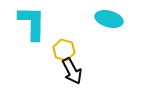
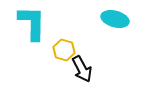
cyan ellipse: moved 6 px right
black arrow: moved 10 px right, 2 px up
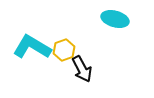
cyan L-shape: moved 24 px down; rotated 60 degrees counterclockwise
yellow hexagon: rotated 25 degrees clockwise
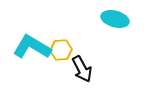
yellow hexagon: moved 3 px left; rotated 15 degrees clockwise
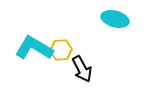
cyan L-shape: moved 2 px right, 1 px down
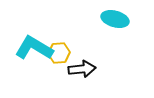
yellow hexagon: moved 2 px left, 3 px down
black arrow: rotated 68 degrees counterclockwise
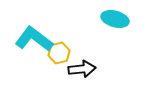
cyan L-shape: moved 9 px up; rotated 6 degrees clockwise
yellow hexagon: rotated 10 degrees counterclockwise
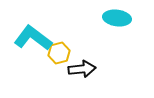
cyan ellipse: moved 2 px right, 1 px up; rotated 8 degrees counterclockwise
cyan L-shape: moved 1 px left, 1 px up
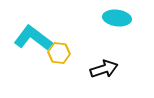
yellow hexagon: rotated 20 degrees clockwise
black arrow: moved 22 px right; rotated 12 degrees counterclockwise
